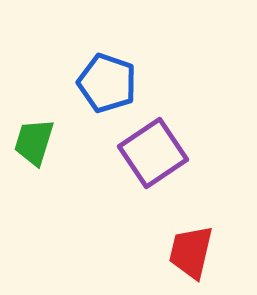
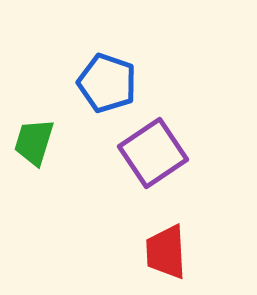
red trapezoid: moved 25 px left; rotated 16 degrees counterclockwise
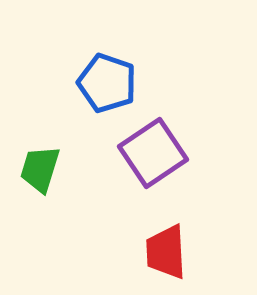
green trapezoid: moved 6 px right, 27 px down
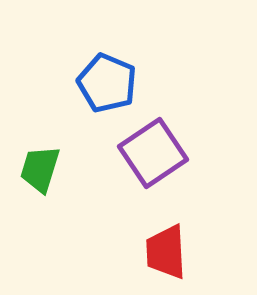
blue pentagon: rotated 4 degrees clockwise
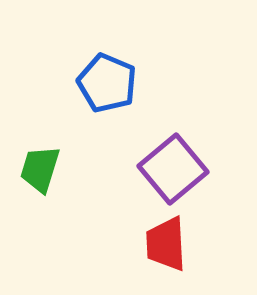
purple square: moved 20 px right, 16 px down; rotated 6 degrees counterclockwise
red trapezoid: moved 8 px up
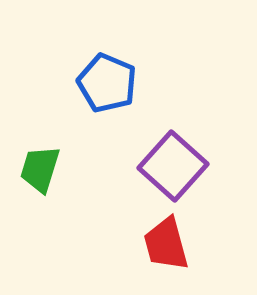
purple square: moved 3 px up; rotated 8 degrees counterclockwise
red trapezoid: rotated 12 degrees counterclockwise
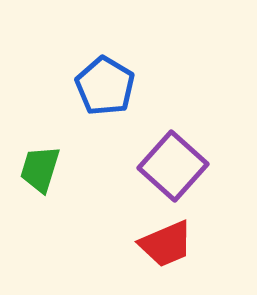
blue pentagon: moved 2 px left, 3 px down; rotated 8 degrees clockwise
red trapezoid: rotated 98 degrees counterclockwise
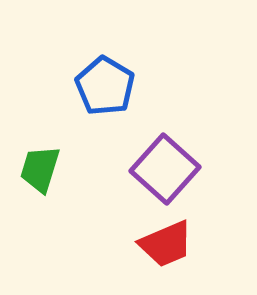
purple square: moved 8 px left, 3 px down
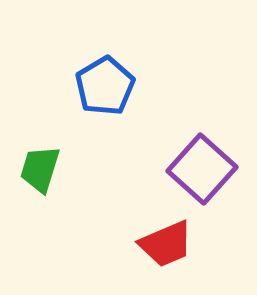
blue pentagon: rotated 10 degrees clockwise
purple square: moved 37 px right
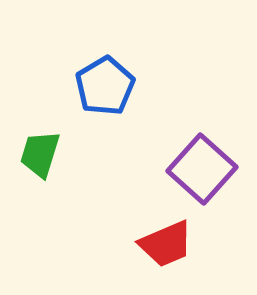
green trapezoid: moved 15 px up
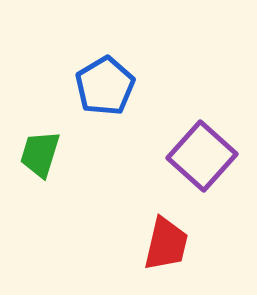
purple square: moved 13 px up
red trapezoid: rotated 54 degrees counterclockwise
